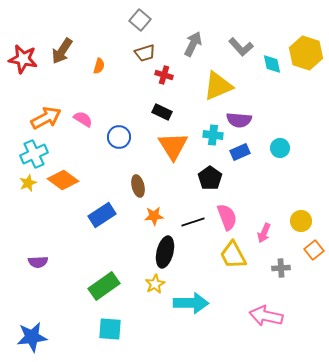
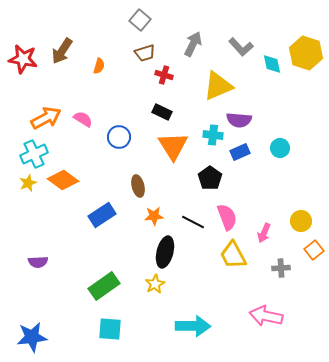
black line at (193, 222): rotated 45 degrees clockwise
cyan arrow at (191, 303): moved 2 px right, 23 px down
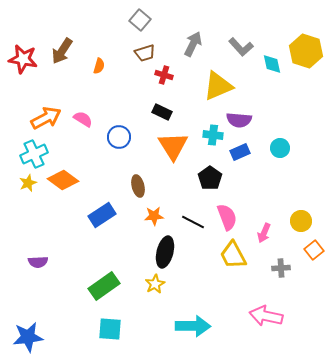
yellow hexagon at (306, 53): moved 2 px up
blue star at (32, 337): moved 4 px left
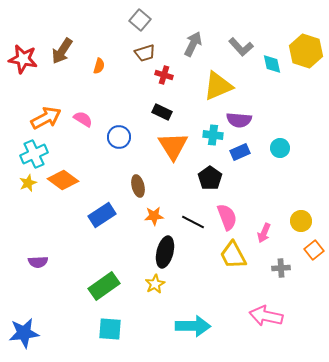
blue star at (28, 337): moved 4 px left, 4 px up
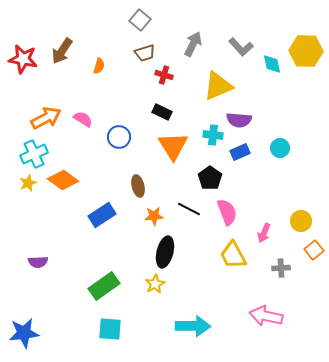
yellow hexagon at (306, 51): rotated 16 degrees counterclockwise
pink semicircle at (227, 217): moved 5 px up
black line at (193, 222): moved 4 px left, 13 px up
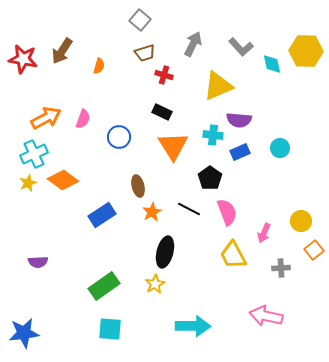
pink semicircle at (83, 119): rotated 78 degrees clockwise
orange star at (154, 216): moved 2 px left, 4 px up; rotated 24 degrees counterclockwise
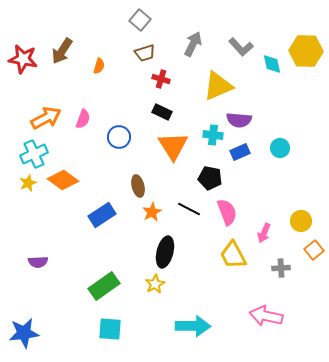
red cross at (164, 75): moved 3 px left, 4 px down
black pentagon at (210, 178): rotated 25 degrees counterclockwise
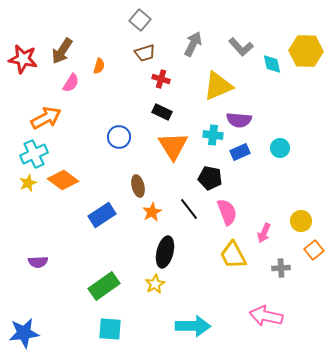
pink semicircle at (83, 119): moved 12 px left, 36 px up; rotated 12 degrees clockwise
black line at (189, 209): rotated 25 degrees clockwise
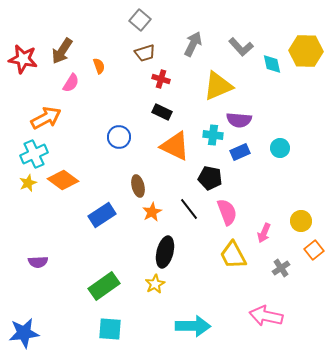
orange semicircle at (99, 66): rotated 35 degrees counterclockwise
orange triangle at (173, 146): moved 2 px right; rotated 32 degrees counterclockwise
gray cross at (281, 268): rotated 30 degrees counterclockwise
